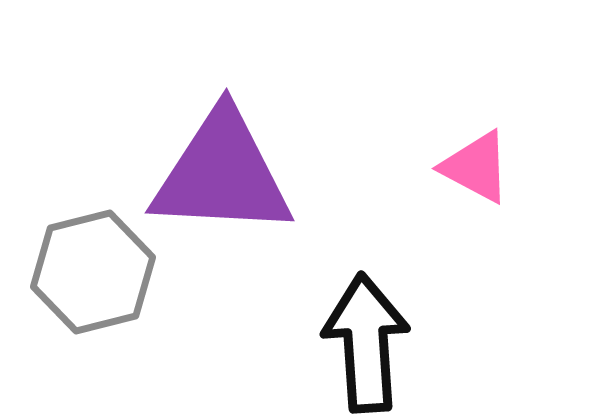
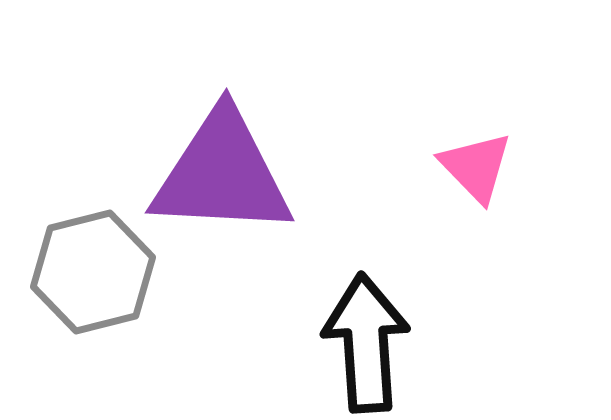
pink triangle: rotated 18 degrees clockwise
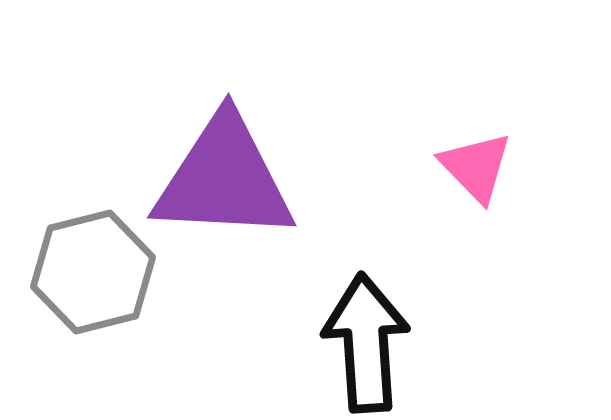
purple triangle: moved 2 px right, 5 px down
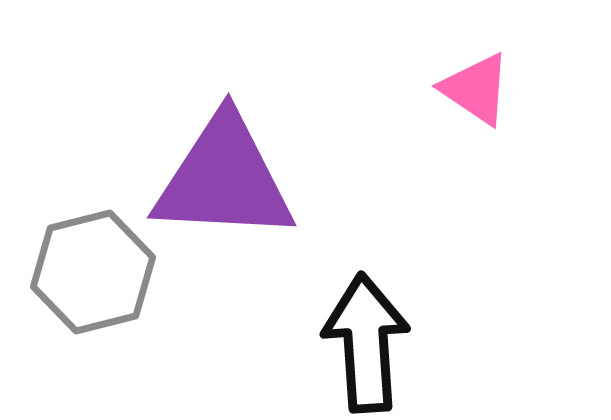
pink triangle: moved 78 px up; rotated 12 degrees counterclockwise
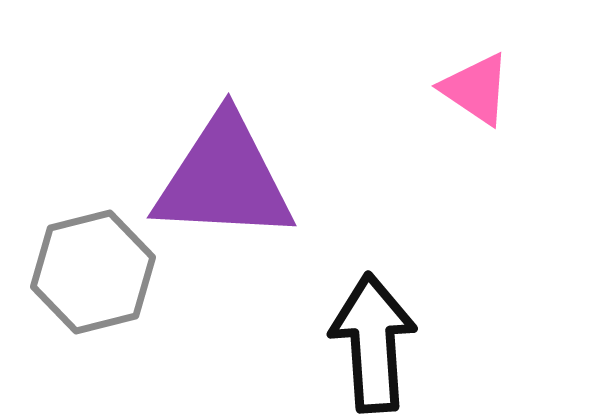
black arrow: moved 7 px right
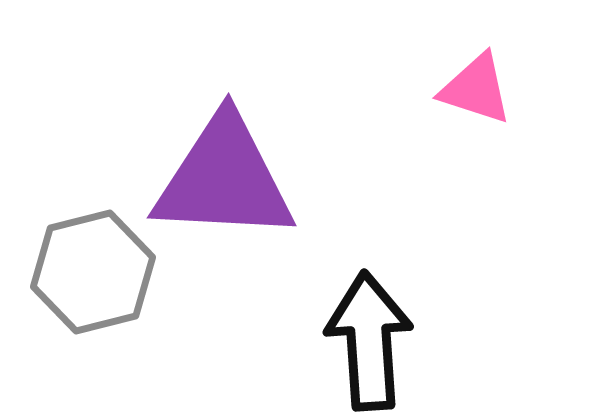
pink triangle: rotated 16 degrees counterclockwise
black arrow: moved 4 px left, 2 px up
